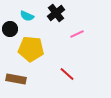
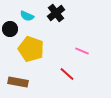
pink line: moved 5 px right, 17 px down; rotated 48 degrees clockwise
yellow pentagon: rotated 15 degrees clockwise
brown rectangle: moved 2 px right, 3 px down
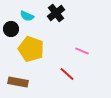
black circle: moved 1 px right
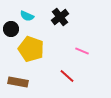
black cross: moved 4 px right, 4 px down
red line: moved 2 px down
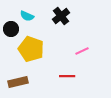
black cross: moved 1 px right, 1 px up
pink line: rotated 48 degrees counterclockwise
red line: rotated 42 degrees counterclockwise
brown rectangle: rotated 24 degrees counterclockwise
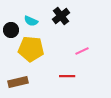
cyan semicircle: moved 4 px right, 5 px down
black circle: moved 1 px down
yellow pentagon: rotated 15 degrees counterclockwise
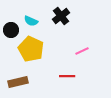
yellow pentagon: rotated 20 degrees clockwise
